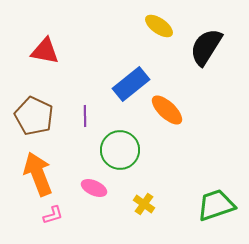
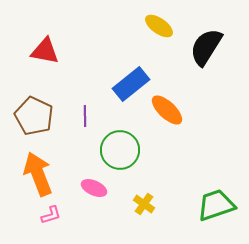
pink L-shape: moved 2 px left
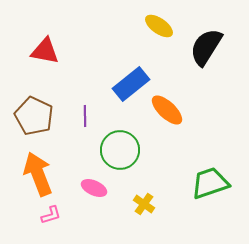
green trapezoid: moved 6 px left, 22 px up
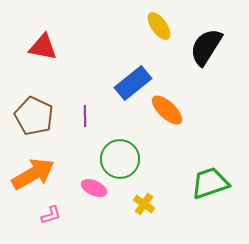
yellow ellipse: rotated 20 degrees clockwise
red triangle: moved 2 px left, 4 px up
blue rectangle: moved 2 px right, 1 px up
green circle: moved 9 px down
orange arrow: moved 5 px left; rotated 81 degrees clockwise
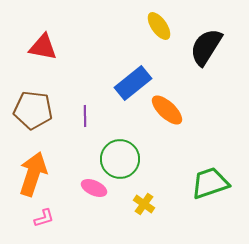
brown pentagon: moved 1 px left, 6 px up; rotated 18 degrees counterclockwise
orange arrow: rotated 42 degrees counterclockwise
pink L-shape: moved 7 px left, 3 px down
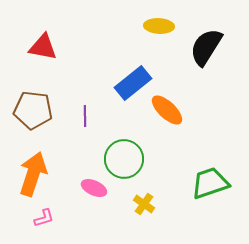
yellow ellipse: rotated 52 degrees counterclockwise
green circle: moved 4 px right
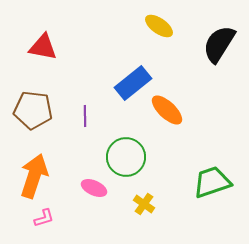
yellow ellipse: rotated 32 degrees clockwise
black semicircle: moved 13 px right, 3 px up
green circle: moved 2 px right, 2 px up
orange arrow: moved 1 px right, 2 px down
green trapezoid: moved 2 px right, 1 px up
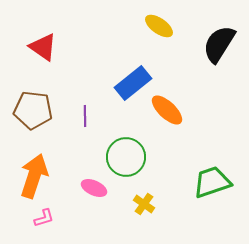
red triangle: rotated 24 degrees clockwise
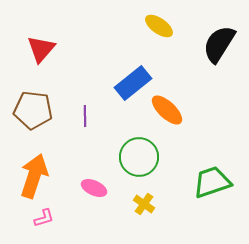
red triangle: moved 2 px left, 2 px down; rotated 36 degrees clockwise
green circle: moved 13 px right
